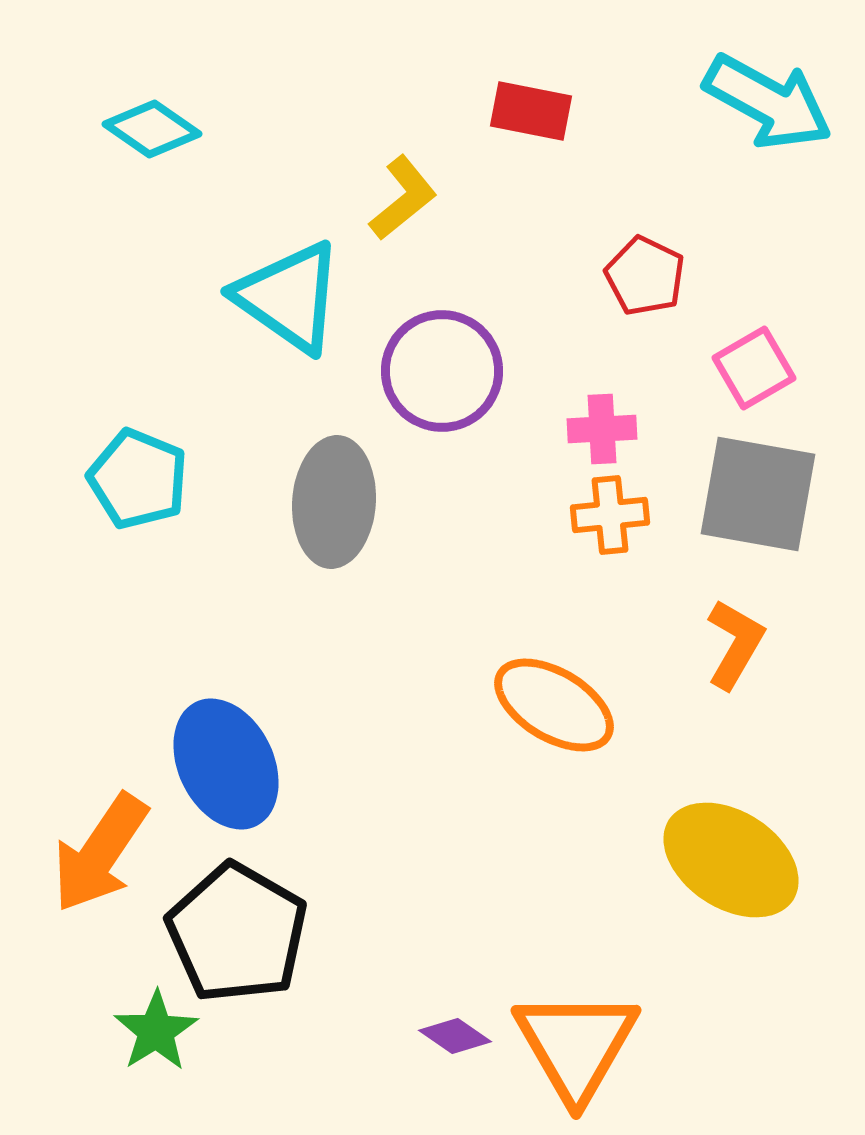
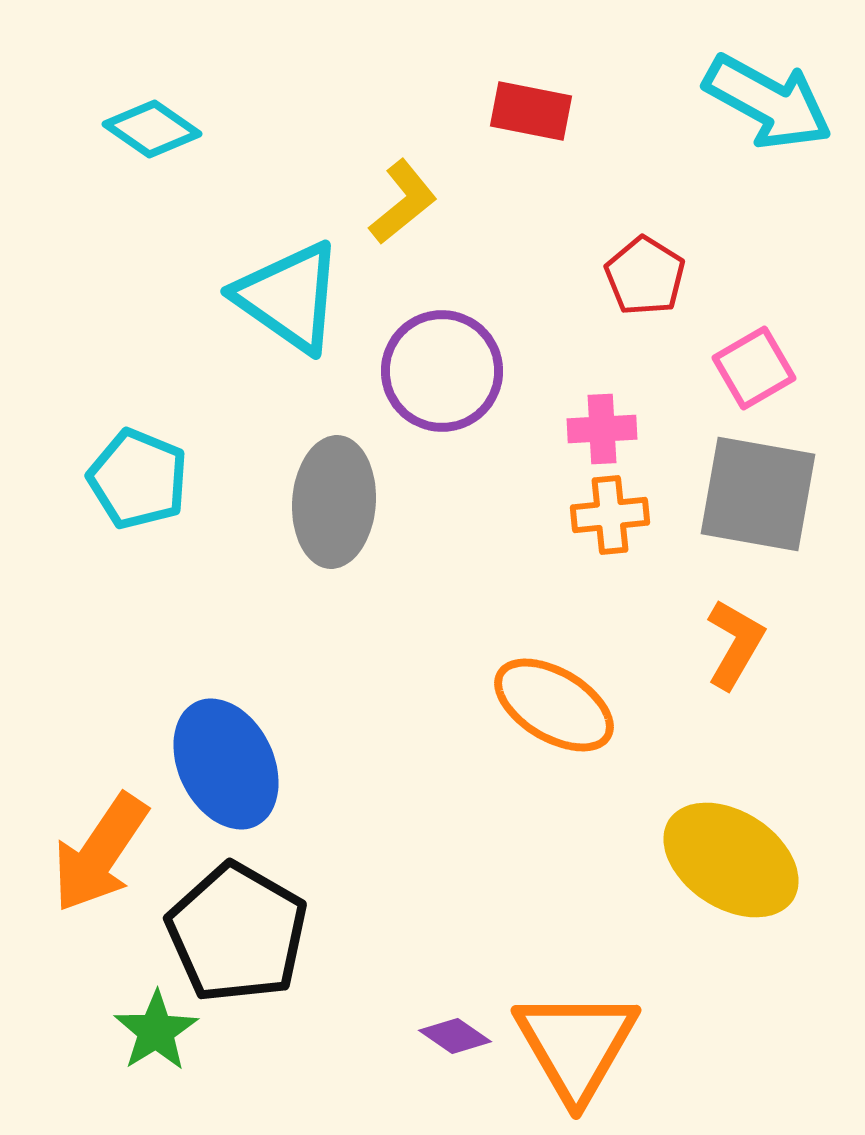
yellow L-shape: moved 4 px down
red pentagon: rotated 6 degrees clockwise
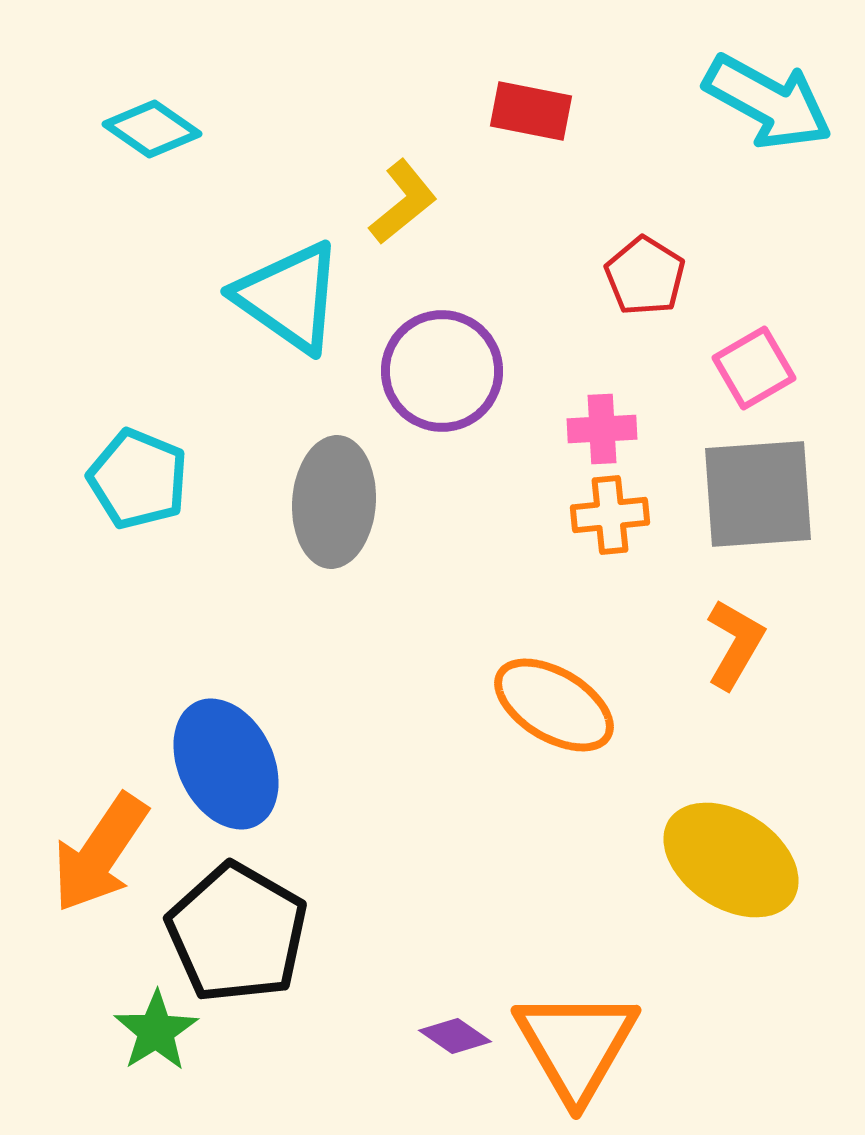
gray square: rotated 14 degrees counterclockwise
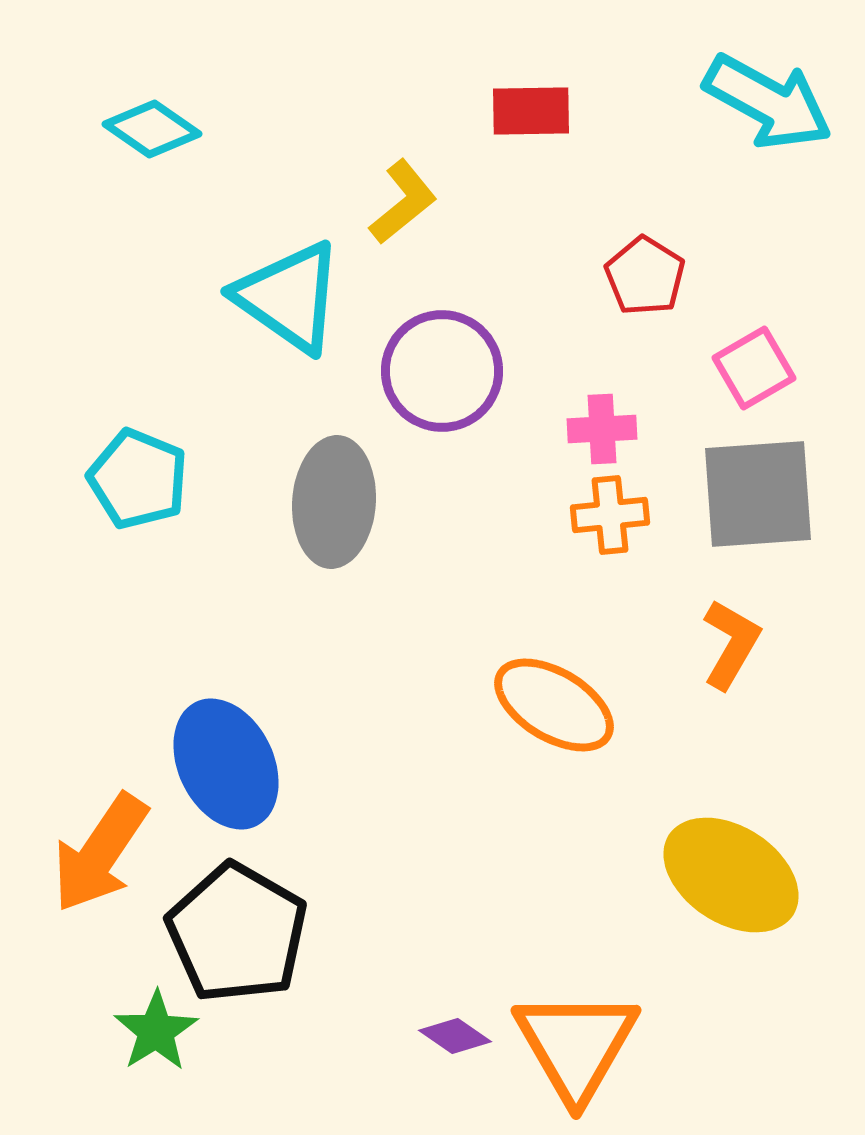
red rectangle: rotated 12 degrees counterclockwise
orange L-shape: moved 4 px left
yellow ellipse: moved 15 px down
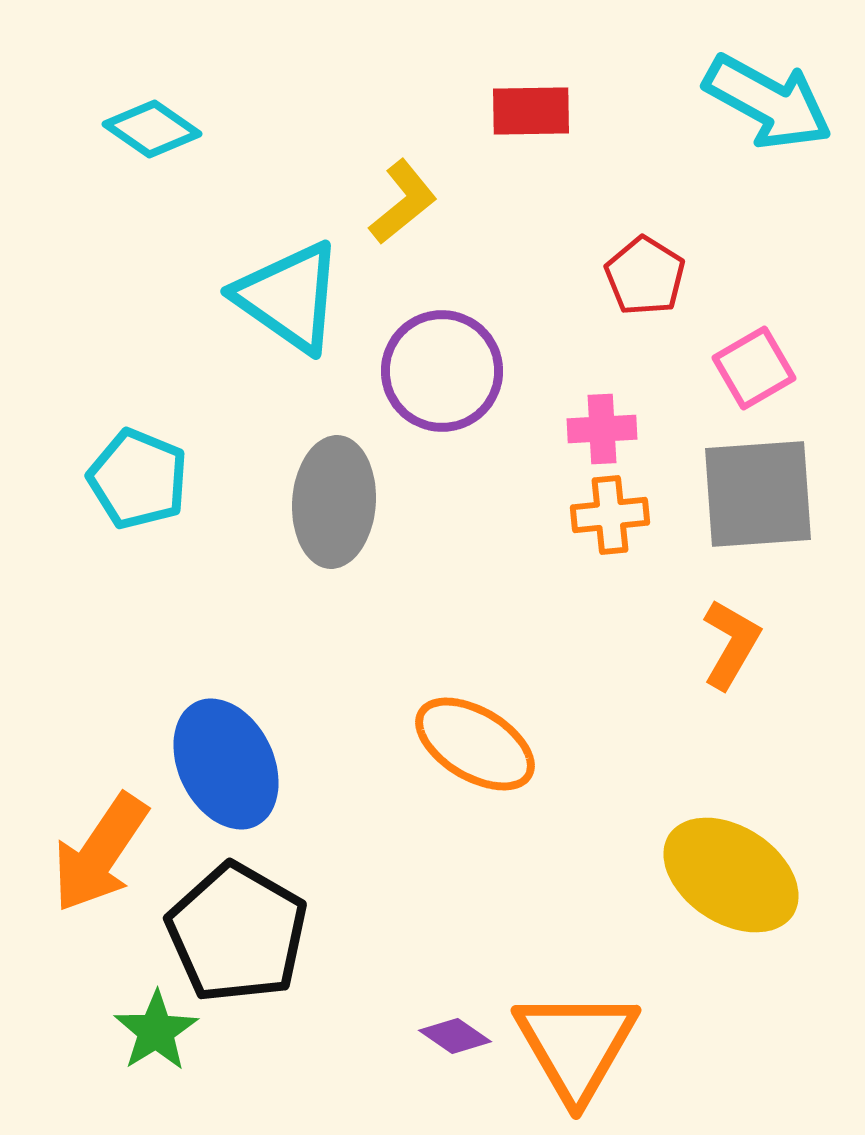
orange ellipse: moved 79 px left, 39 px down
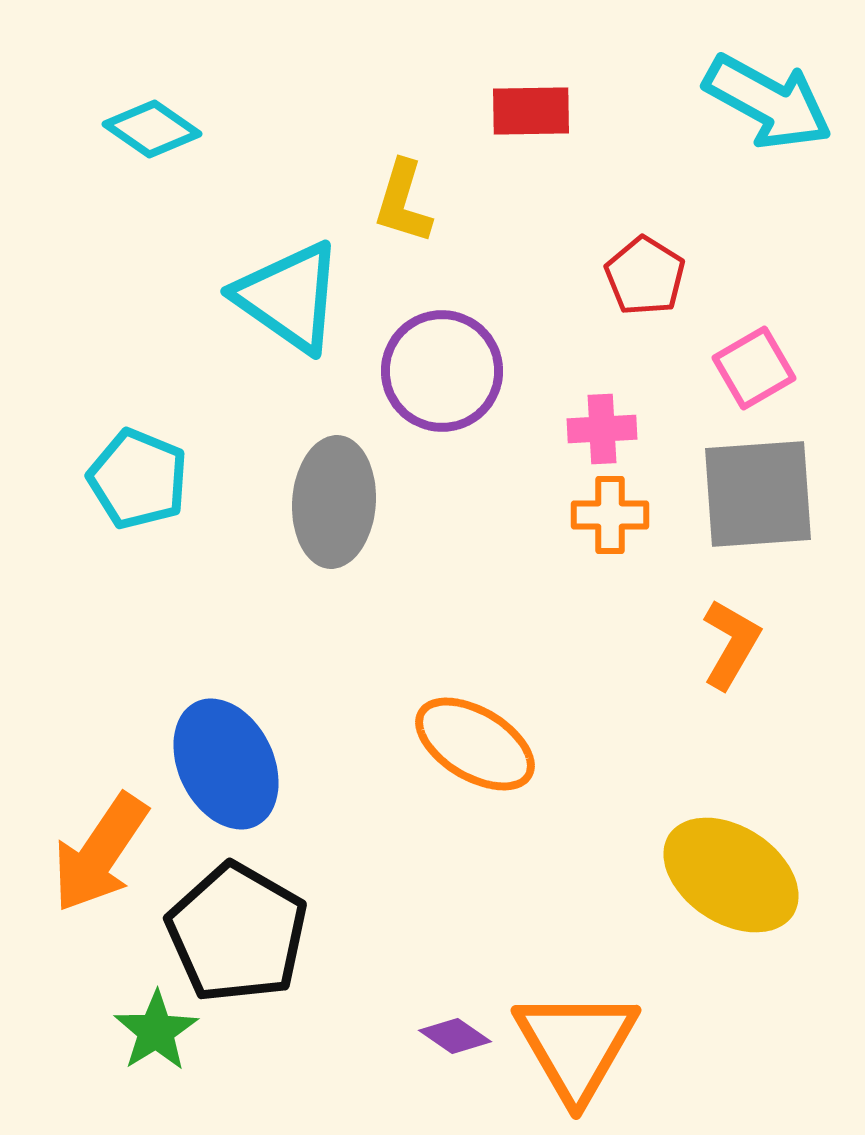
yellow L-shape: rotated 146 degrees clockwise
orange cross: rotated 6 degrees clockwise
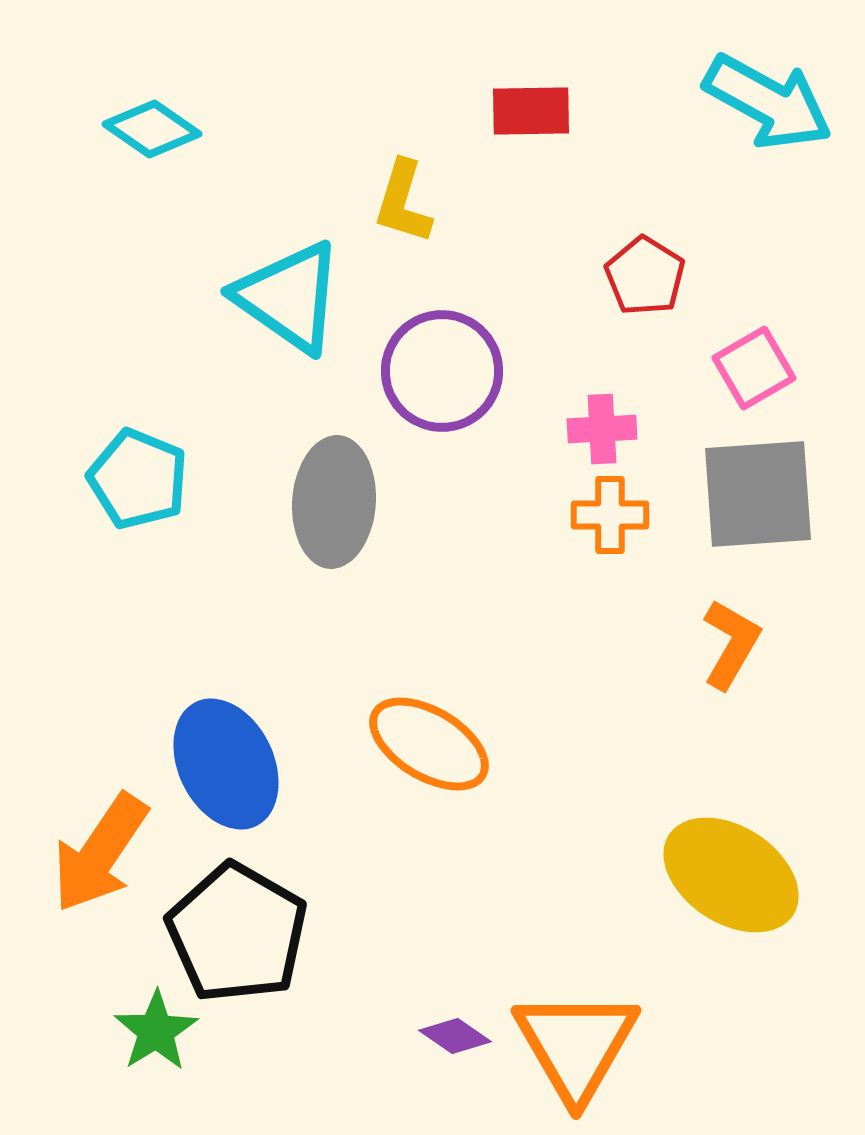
orange ellipse: moved 46 px left
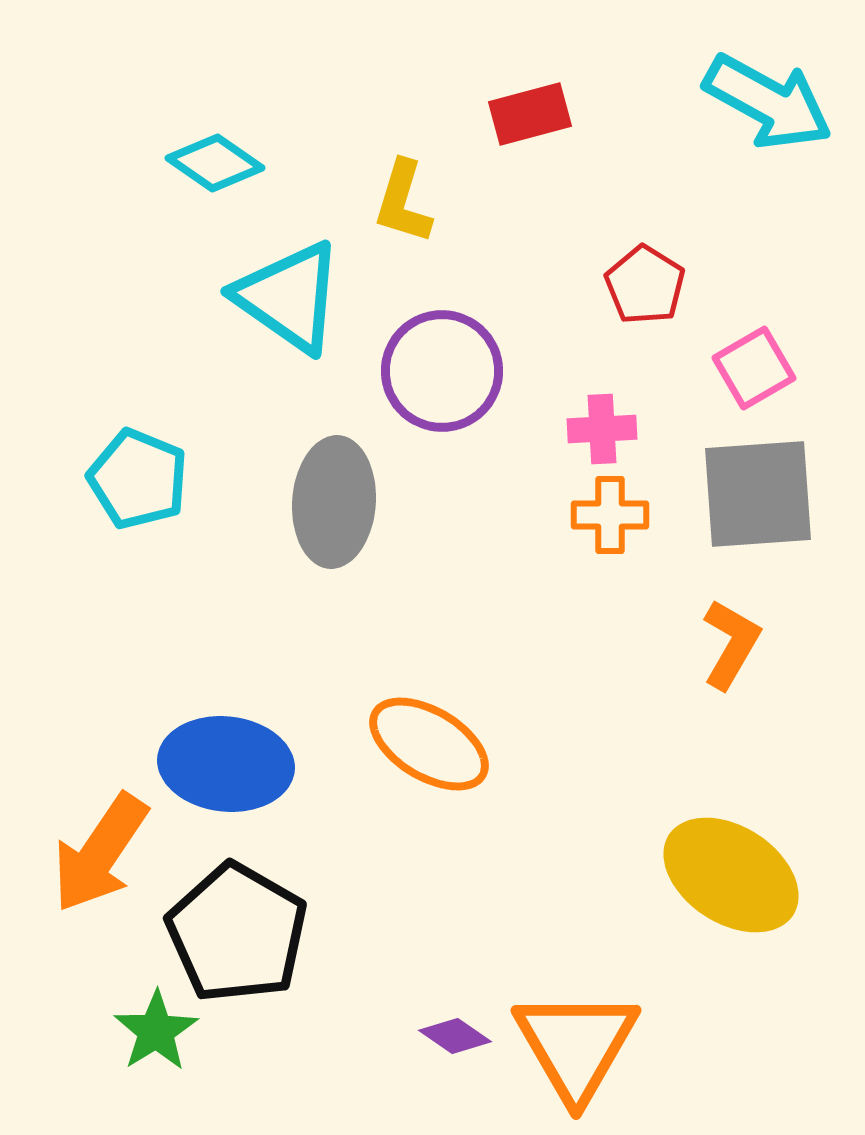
red rectangle: moved 1 px left, 3 px down; rotated 14 degrees counterclockwise
cyan diamond: moved 63 px right, 34 px down
red pentagon: moved 9 px down
blue ellipse: rotated 58 degrees counterclockwise
